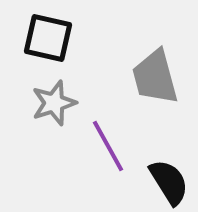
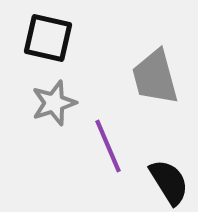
purple line: rotated 6 degrees clockwise
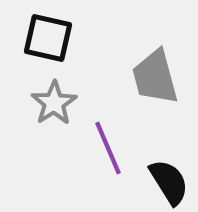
gray star: rotated 15 degrees counterclockwise
purple line: moved 2 px down
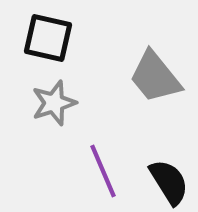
gray trapezoid: rotated 24 degrees counterclockwise
gray star: rotated 15 degrees clockwise
purple line: moved 5 px left, 23 px down
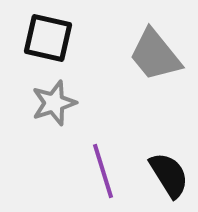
gray trapezoid: moved 22 px up
purple line: rotated 6 degrees clockwise
black semicircle: moved 7 px up
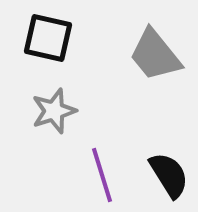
gray star: moved 8 px down
purple line: moved 1 px left, 4 px down
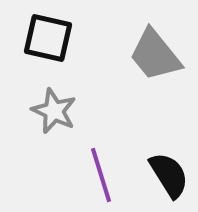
gray star: rotated 30 degrees counterclockwise
purple line: moved 1 px left
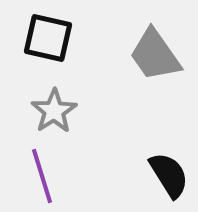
gray trapezoid: rotated 4 degrees clockwise
gray star: rotated 15 degrees clockwise
purple line: moved 59 px left, 1 px down
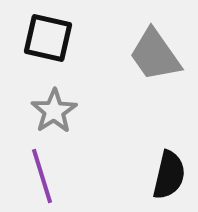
black semicircle: rotated 45 degrees clockwise
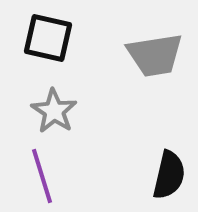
gray trapezoid: rotated 64 degrees counterclockwise
gray star: rotated 6 degrees counterclockwise
